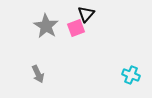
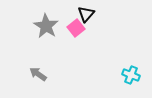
pink square: rotated 18 degrees counterclockwise
gray arrow: rotated 150 degrees clockwise
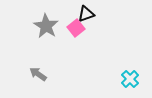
black triangle: rotated 30 degrees clockwise
cyan cross: moved 1 px left, 4 px down; rotated 24 degrees clockwise
